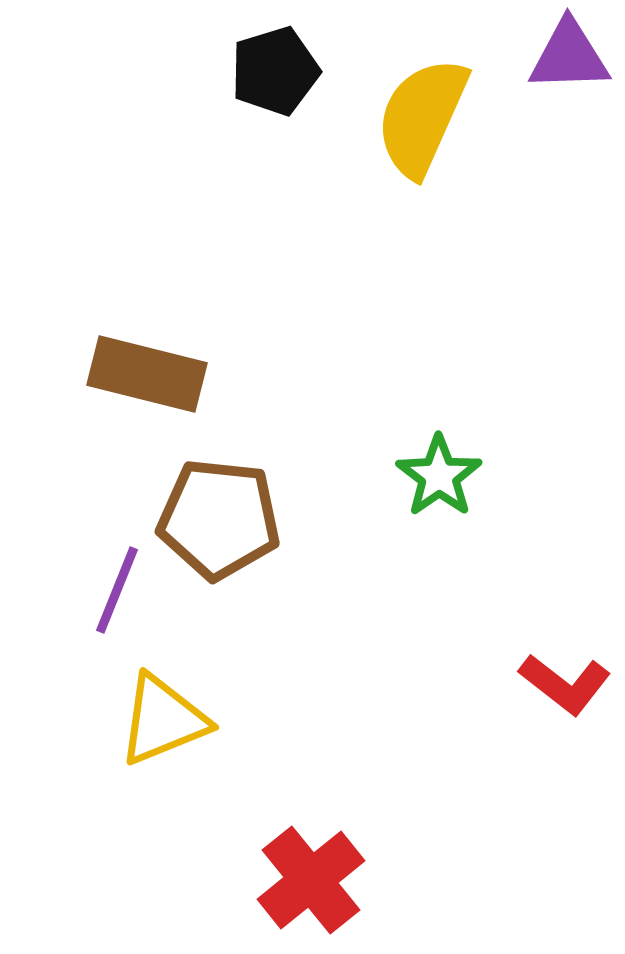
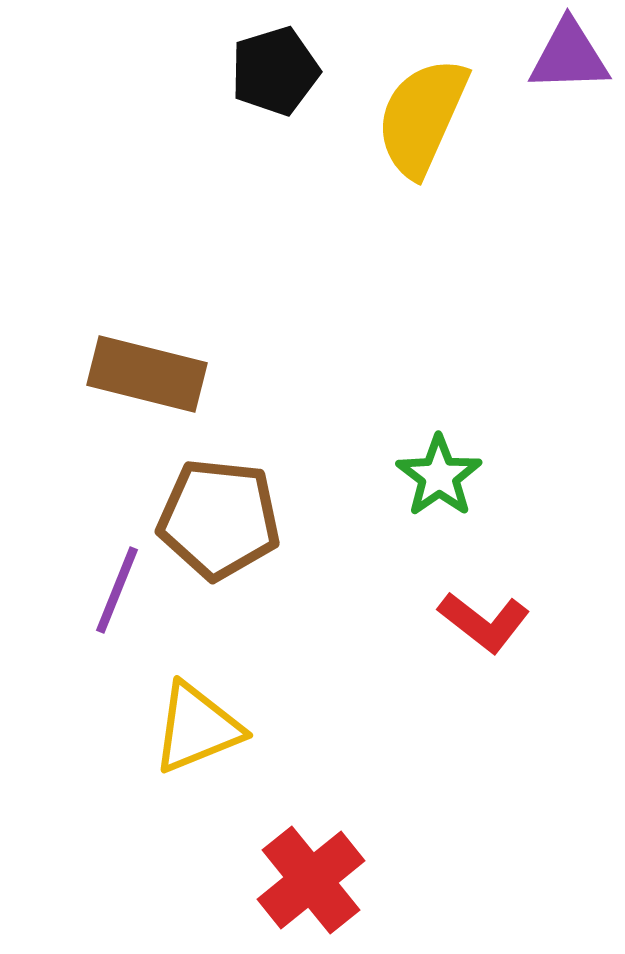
red L-shape: moved 81 px left, 62 px up
yellow triangle: moved 34 px right, 8 px down
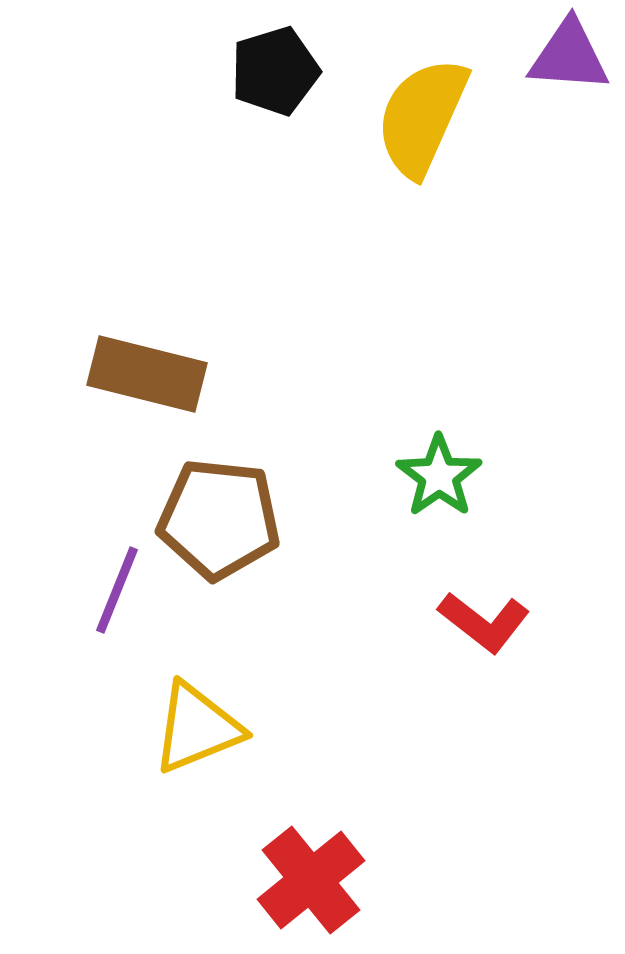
purple triangle: rotated 6 degrees clockwise
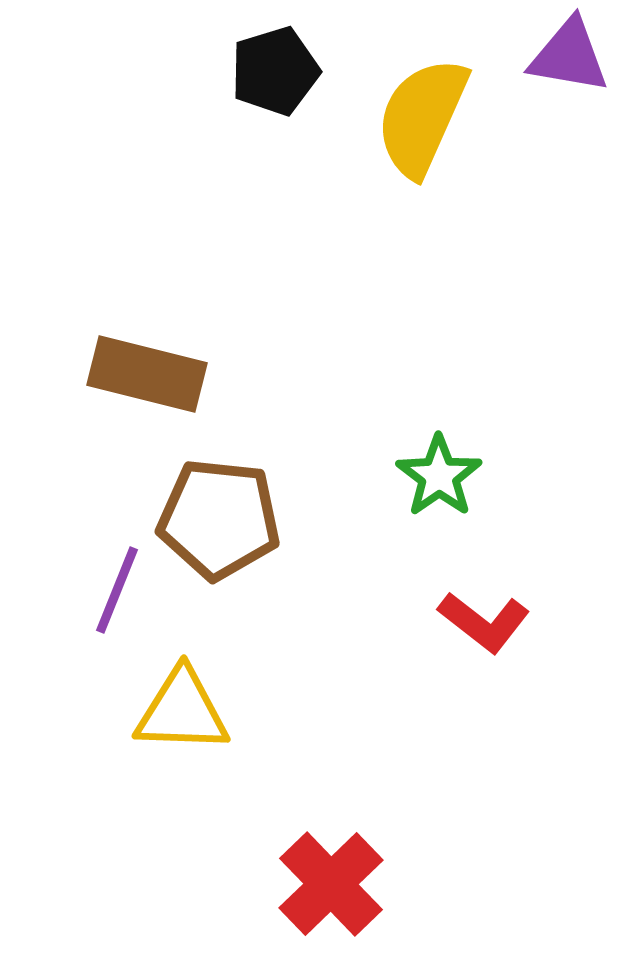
purple triangle: rotated 6 degrees clockwise
yellow triangle: moved 15 px left, 17 px up; rotated 24 degrees clockwise
red cross: moved 20 px right, 4 px down; rotated 5 degrees counterclockwise
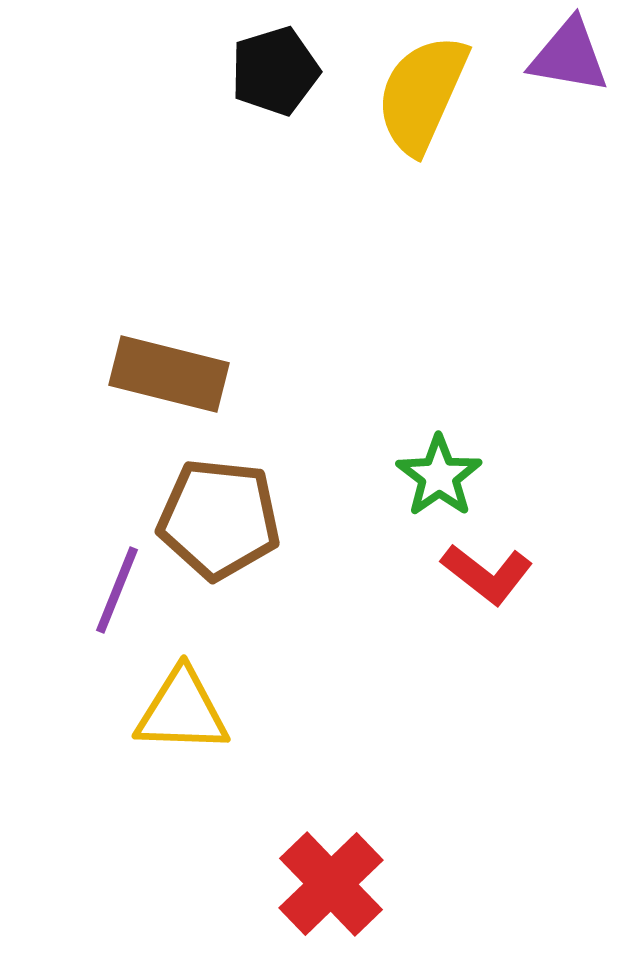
yellow semicircle: moved 23 px up
brown rectangle: moved 22 px right
red L-shape: moved 3 px right, 48 px up
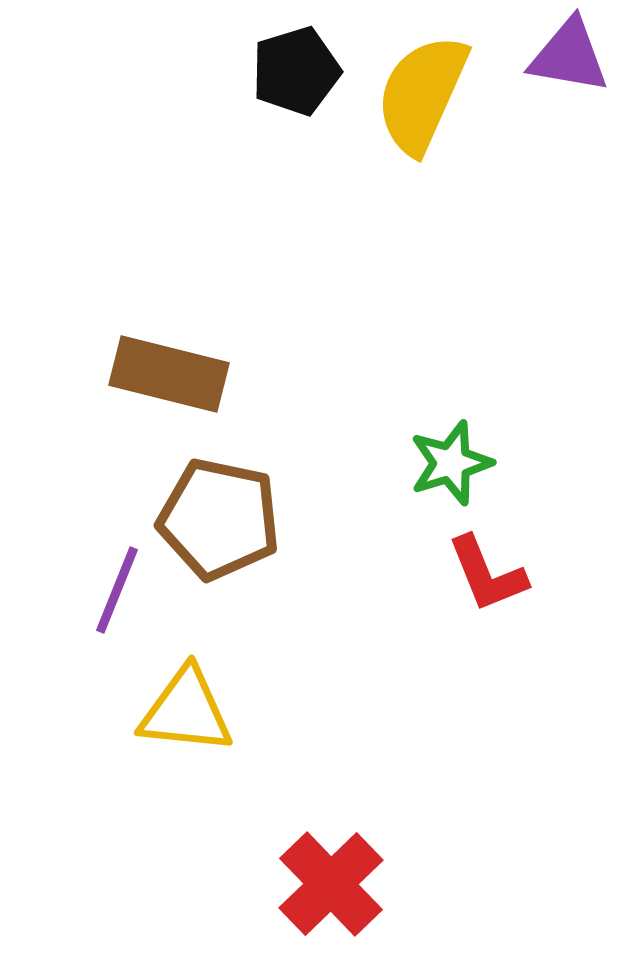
black pentagon: moved 21 px right
green star: moved 12 px right, 13 px up; rotated 18 degrees clockwise
brown pentagon: rotated 6 degrees clockwise
red L-shape: rotated 30 degrees clockwise
yellow triangle: moved 4 px right; rotated 4 degrees clockwise
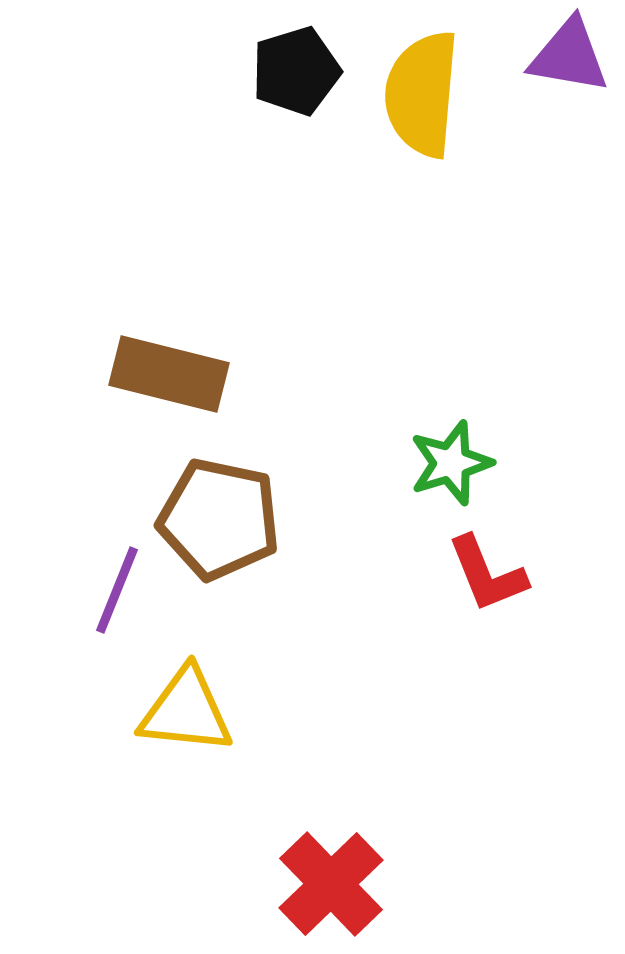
yellow semicircle: rotated 19 degrees counterclockwise
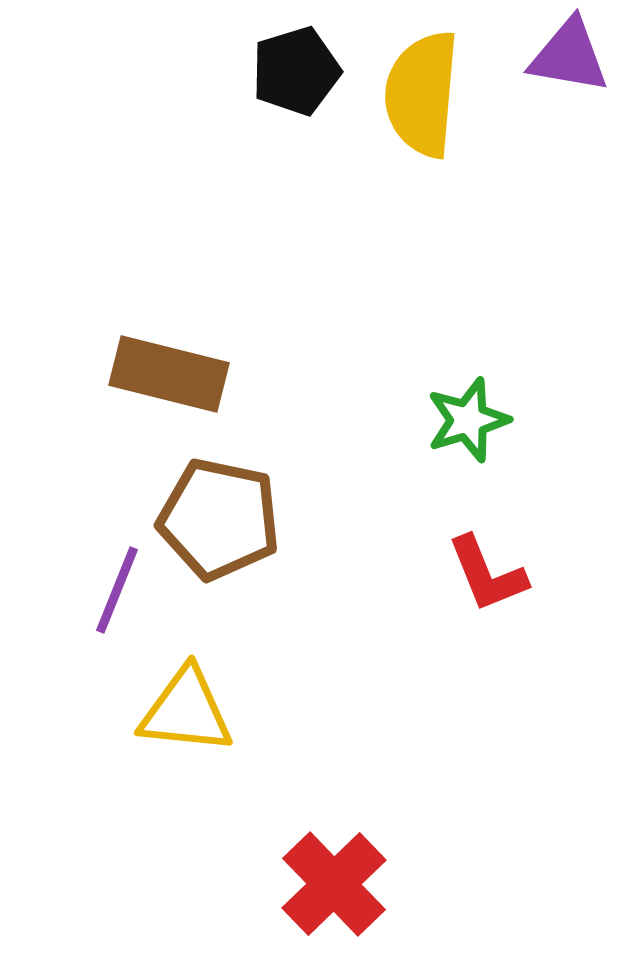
green star: moved 17 px right, 43 px up
red cross: moved 3 px right
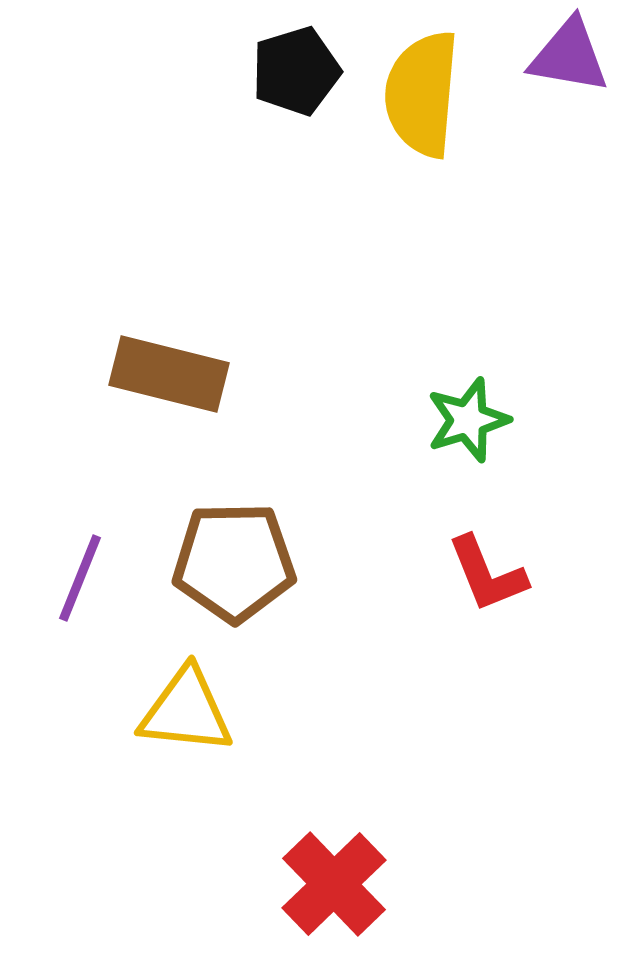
brown pentagon: moved 15 px right, 43 px down; rotated 13 degrees counterclockwise
purple line: moved 37 px left, 12 px up
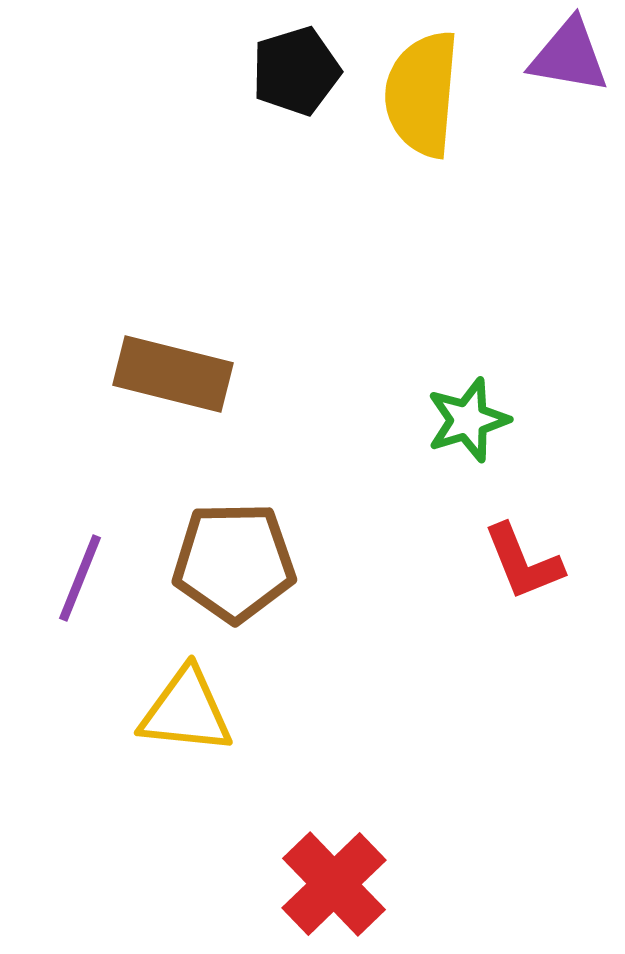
brown rectangle: moved 4 px right
red L-shape: moved 36 px right, 12 px up
